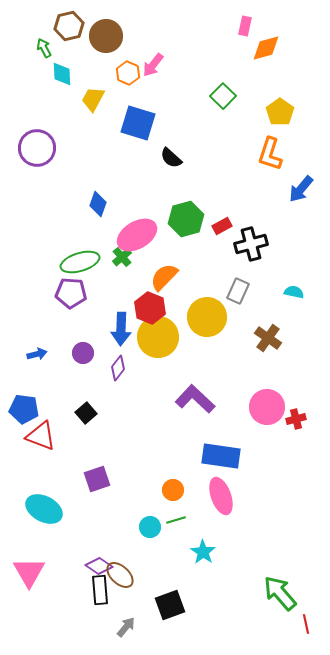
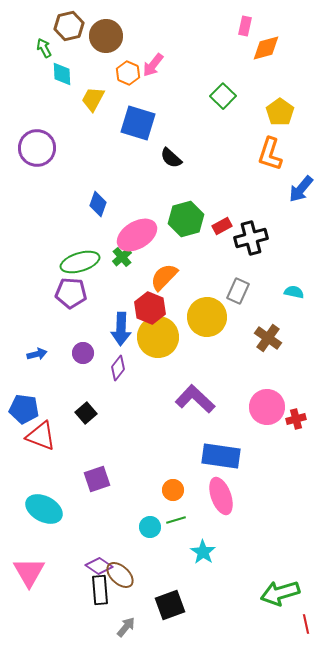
black cross at (251, 244): moved 6 px up
green arrow at (280, 593): rotated 66 degrees counterclockwise
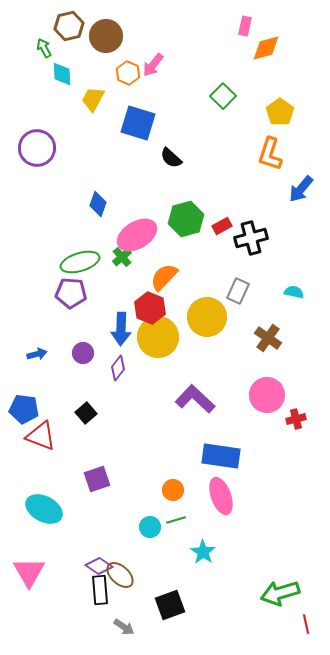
pink circle at (267, 407): moved 12 px up
gray arrow at (126, 627): moved 2 px left; rotated 85 degrees clockwise
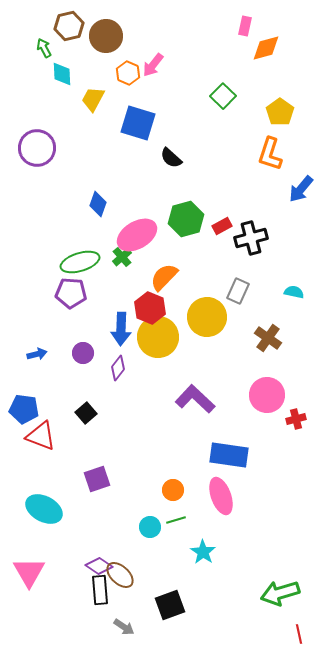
blue rectangle at (221, 456): moved 8 px right, 1 px up
red line at (306, 624): moved 7 px left, 10 px down
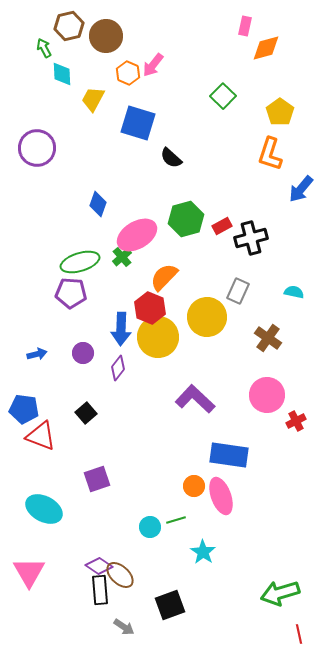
red cross at (296, 419): moved 2 px down; rotated 12 degrees counterclockwise
orange circle at (173, 490): moved 21 px right, 4 px up
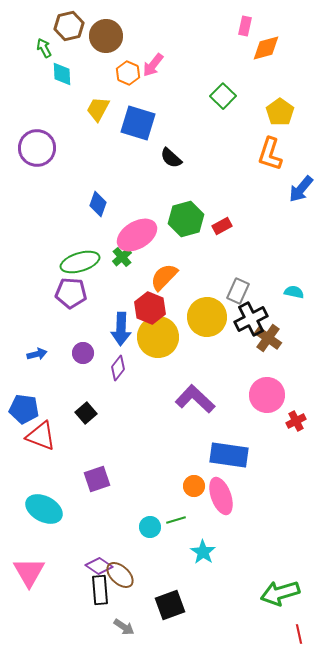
yellow trapezoid at (93, 99): moved 5 px right, 10 px down
black cross at (251, 238): moved 81 px down; rotated 12 degrees counterclockwise
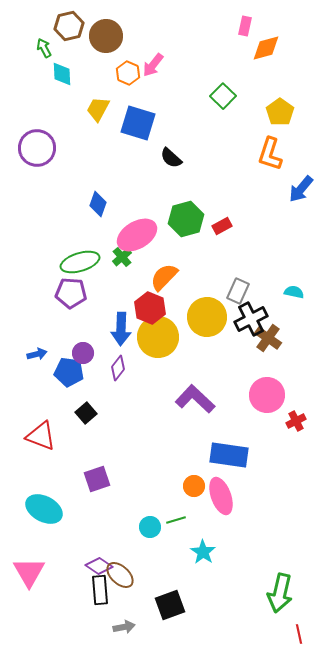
blue pentagon at (24, 409): moved 45 px right, 37 px up
green arrow at (280, 593): rotated 60 degrees counterclockwise
gray arrow at (124, 627): rotated 45 degrees counterclockwise
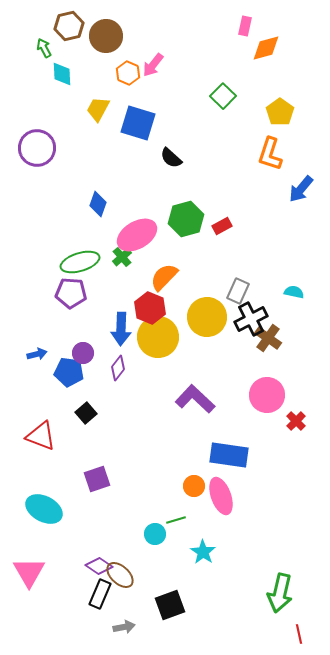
red cross at (296, 421): rotated 18 degrees counterclockwise
cyan circle at (150, 527): moved 5 px right, 7 px down
black rectangle at (100, 590): moved 4 px down; rotated 28 degrees clockwise
